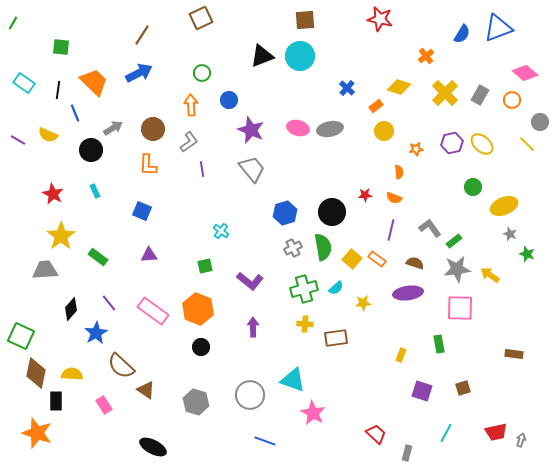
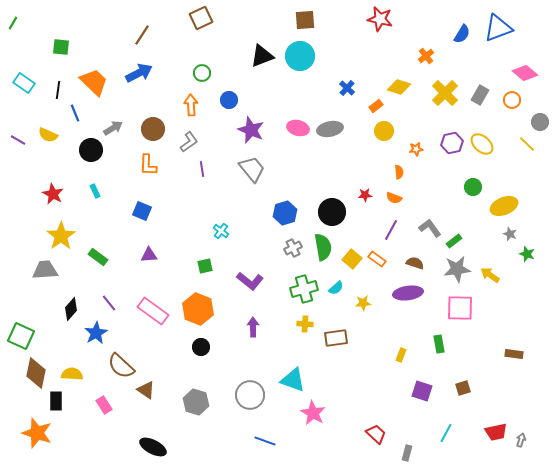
purple line at (391, 230): rotated 15 degrees clockwise
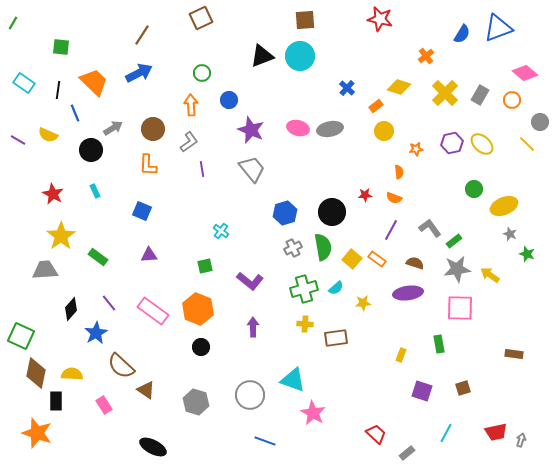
green circle at (473, 187): moved 1 px right, 2 px down
gray rectangle at (407, 453): rotated 35 degrees clockwise
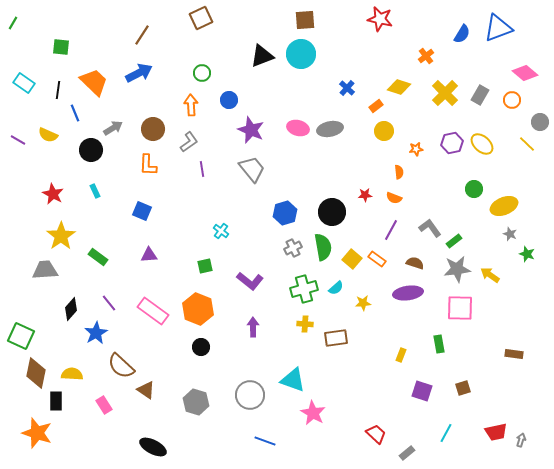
cyan circle at (300, 56): moved 1 px right, 2 px up
